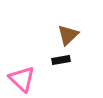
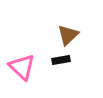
pink triangle: moved 12 px up
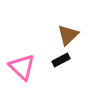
black rectangle: rotated 18 degrees counterclockwise
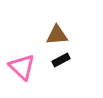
brown triangle: moved 11 px left; rotated 40 degrees clockwise
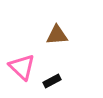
black rectangle: moved 9 px left, 21 px down
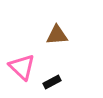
black rectangle: moved 1 px down
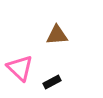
pink triangle: moved 2 px left, 1 px down
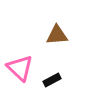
black rectangle: moved 2 px up
